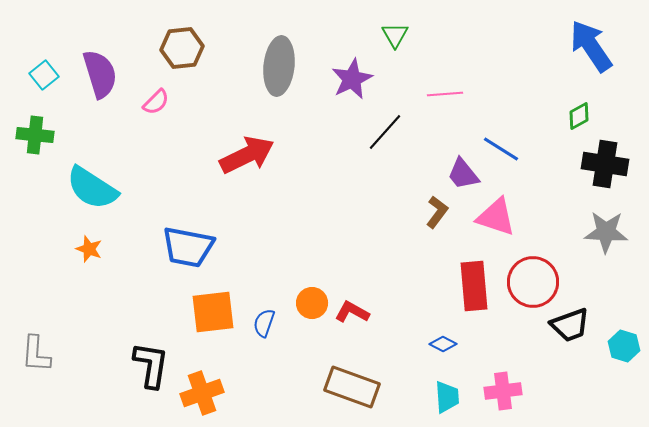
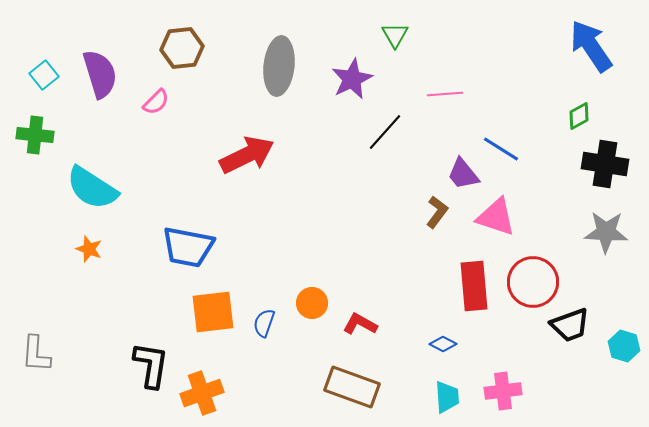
red L-shape: moved 8 px right, 12 px down
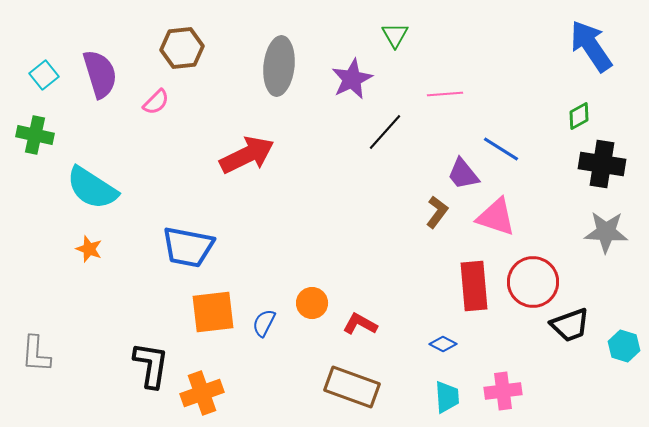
green cross: rotated 6 degrees clockwise
black cross: moved 3 px left
blue semicircle: rotated 8 degrees clockwise
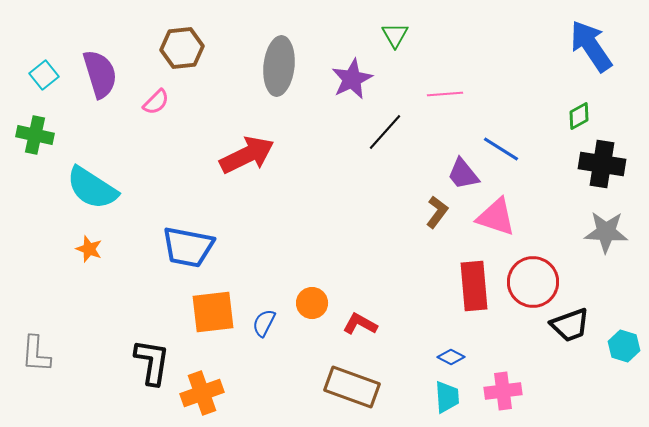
blue diamond: moved 8 px right, 13 px down
black L-shape: moved 1 px right, 3 px up
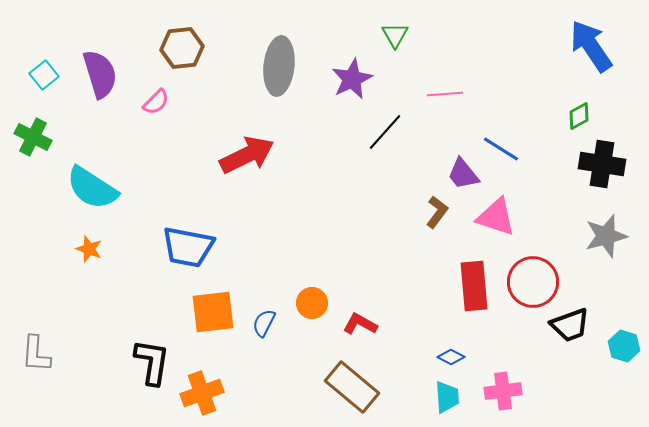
green cross: moved 2 px left, 2 px down; rotated 15 degrees clockwise
gray star: moved 4 px down; rotated 18 degrees counterclockwise
brown rectangle: rotated 20 degrees clockwise
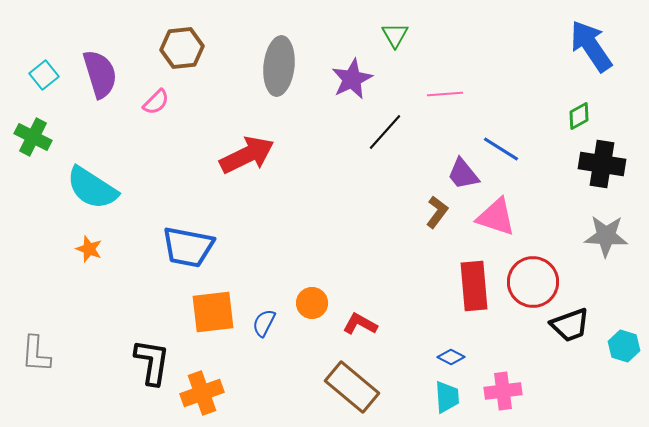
gray star: rotated 18 degrees clockwise
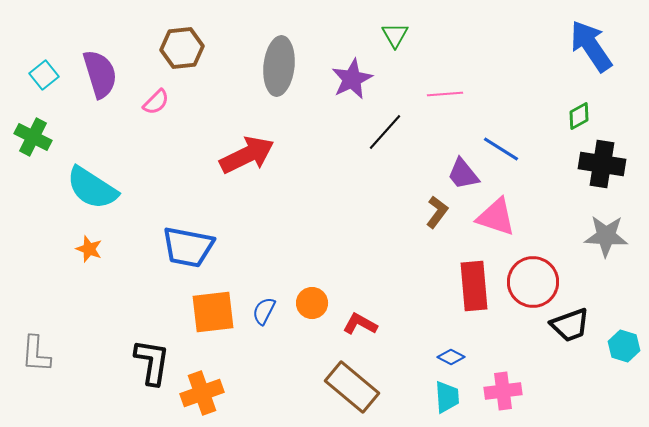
blue semicircle: moved 12 px up
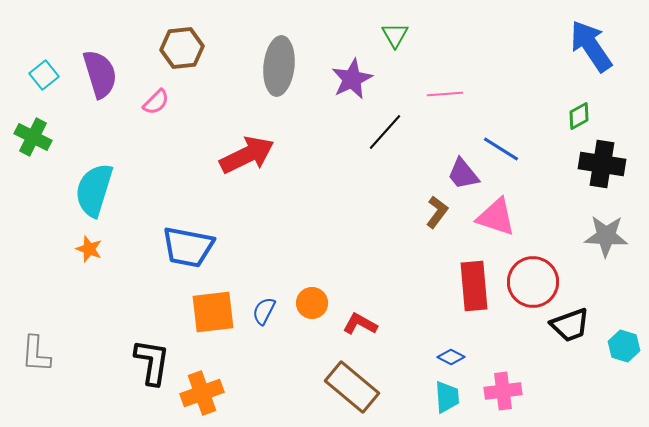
cyan semicircle: moved 2 px right, 2 px down; rotated 74 degrees clockwise
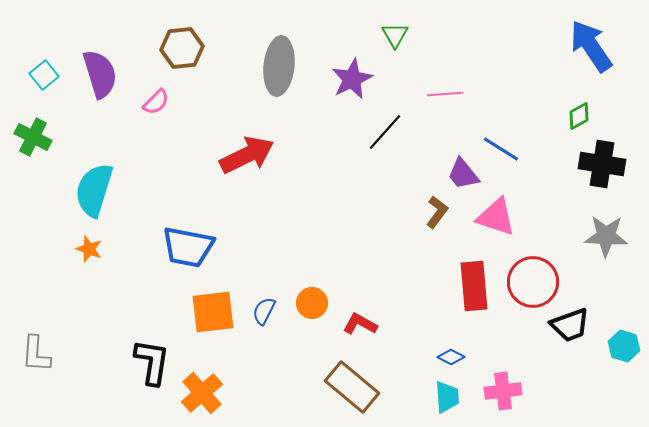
orange cross: rotated 21 degrees counterclockwise
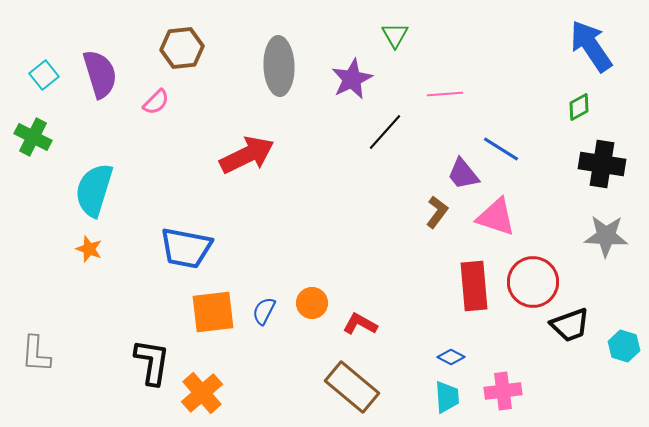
gray ellipse: rotated 8 degrees counterclockwise
green diamond: moved 9 px up
blue trapezoid: moved 2 px left, 1 px down
